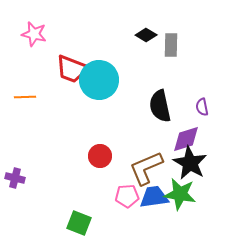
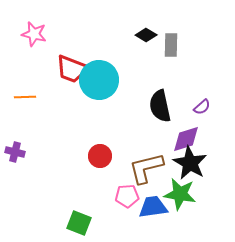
purple semicircle: rotated 120 degrees counterclockwise
brown L-shape: rotated 9 degrees clockwise
purple cross: moved 26 px up
blue trapezoid: moved 1 px left, 10 px down
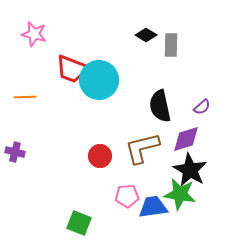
black star: moved 7 px down
brown L-shape: moved 4 px left, 20 px up
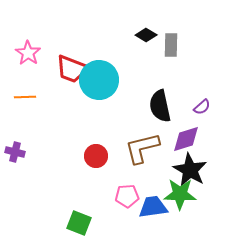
pink star: moved 6 px left, 19 px down; rotated 20 degrees clockwise
red circle: moved 4 px left
green star: rotated 8 degrees counterclockwise
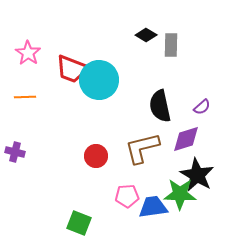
black star: moved 7 px right, 5 px down
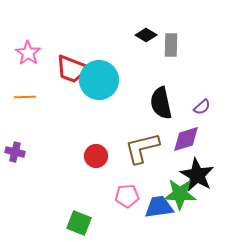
black semicircle: moved 1 px right, 3 px up
blue trapezoid: moved 6 px right
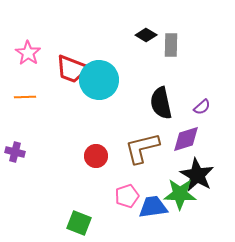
pink pentagon: rotated 15 degrees counterclockwise
blue trapezoid: moved 6 px left
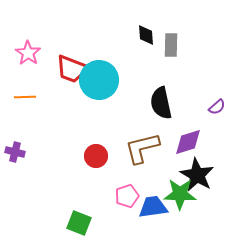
black diamond: rotated 55 degrees clockwise
purple semicircle: moved 15 px right
purple diamond: moved 2 px right, 3 px down
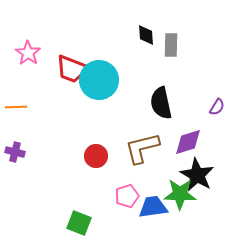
orange line: moved 9 px left, 10 px down
purple semicircle: rotated 18 degrees counterclockwise
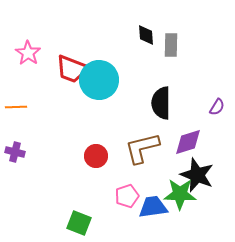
black semicircle: rotated 12 degrees clockwise
black star: rotated 8 degrees counterclockwise
